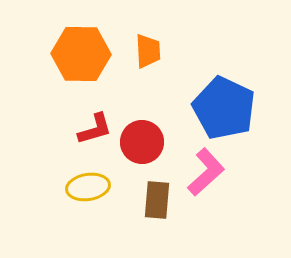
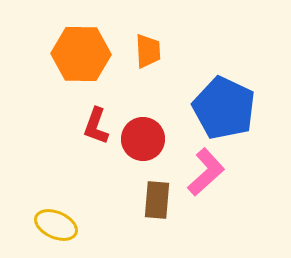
red L-shape: moved 1 px right, 3 px up; rotated 126 degrees clockwise
red circle: moved 1 px right, 3 px up
yellow ellipse: moved 32 px left, 38 px down; rotated 33 degrees clockwise
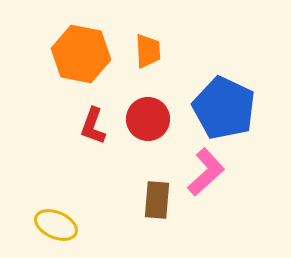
orange hexagon: rotated 10 degrees clockwise
red L-shape: moved 3 px left
red circle: moved 5 px right, 20 px up
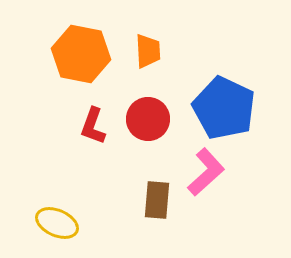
yellow ellipse: moved 1 px right, 2 px up
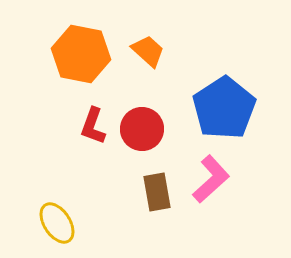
orange trapezoid: rotated 45 degrees counterclockwise
blue pentagon: rotated 14 degrees clockwise
red circle: moved 6 px left, 10 px down
pink L-shape: moved 5 px right, 7 px down
brown rectangle: moved 8 px up; rotated 15 degrees counterclockwise
yellow ellipse: rotated 33 degrees clockwise
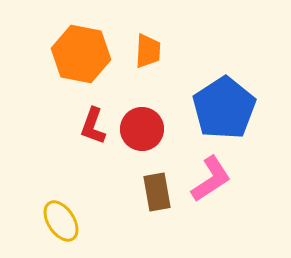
orange trapezoid: rotated 51 degrees clockwise
pink L-shape: rotated 9 degrees clockwise
yellow ellipse: moved 4 px right, 2 px up
